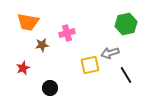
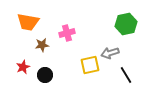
red star: moved 1 px up
black circle: moved 5 px left, 13 px up
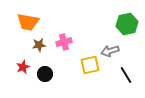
green hexagon: moved 1 px right
pink cross: moved 3 px left, 9 px down
brown star: moved 3 px left
gray arrow: moved 2 px up
black circle: moved 1 px up
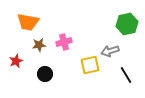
red star: moved 7 px left, 6 px up
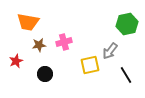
gray arrow: rotated 36 degrees counterclockwise
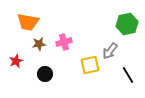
brown star: moved 1 px up
black line: moved 2 px right
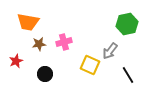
yellow square: rotated 36 degrees clockwise
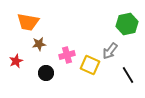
pink cross: moved 3 px right, 13 px down
black circle: moved 1 px right, 1 px up
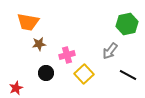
red star: moved 27 px down
yellow square: moved 6 px left, 9 px down; rotated 24 degrees clockwise
black line: rotated 30 degrees counterclockwise
